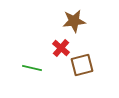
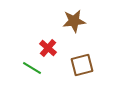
red cross: moved 13 px left
green line: rotated 18 degrees clockwise
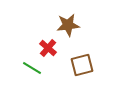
brown star: moved 6 px left, 4 px down
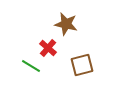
brown star: moved 2 px left, 1 px up; rotated 20 degrees clockwise
green line: moved 1 px left, 2 px up
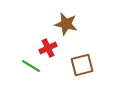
red cross: rotated 24 degrees clockwise
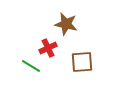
brown square: moved 3 px up; rotated 10 degrees clockwise
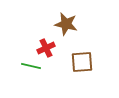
red cross: moved 2 px left
green line: rotated 18 degrees counterclockwise
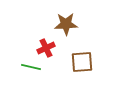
brown star: rotated 15 degrees counterclockwise
green line: moved 1 px down
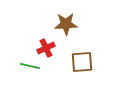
green line: moved 1 px left, 1 px up
